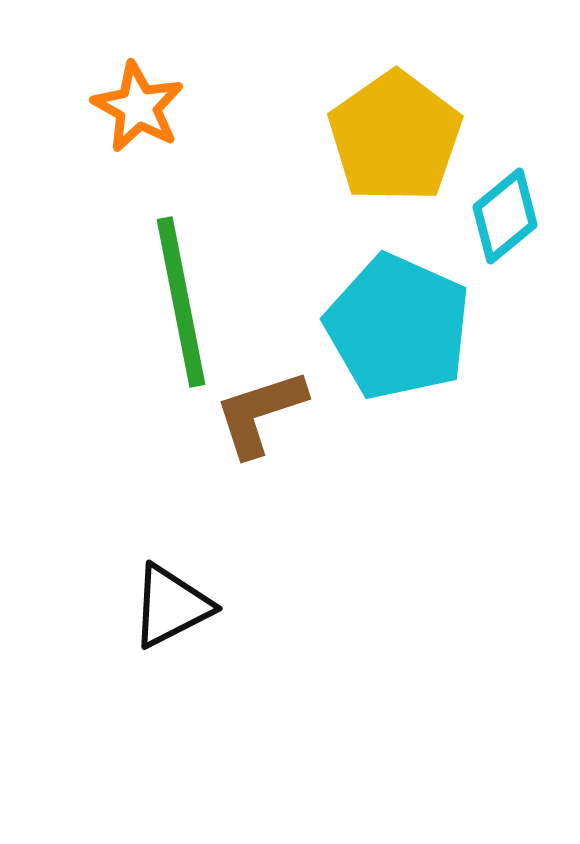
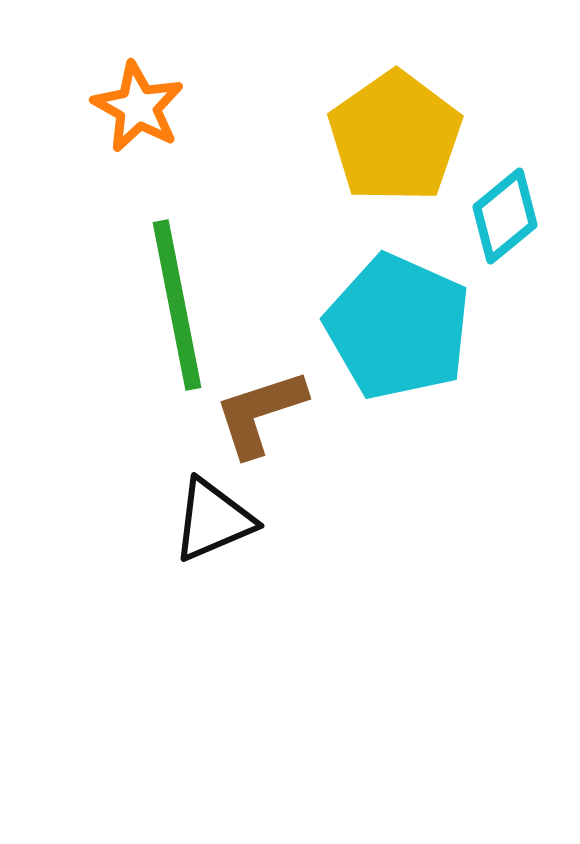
green line: moved 4 px left, 3 px down
black triangle: moved 42 px right, 86 px up; rotated 4 degrees clockwise
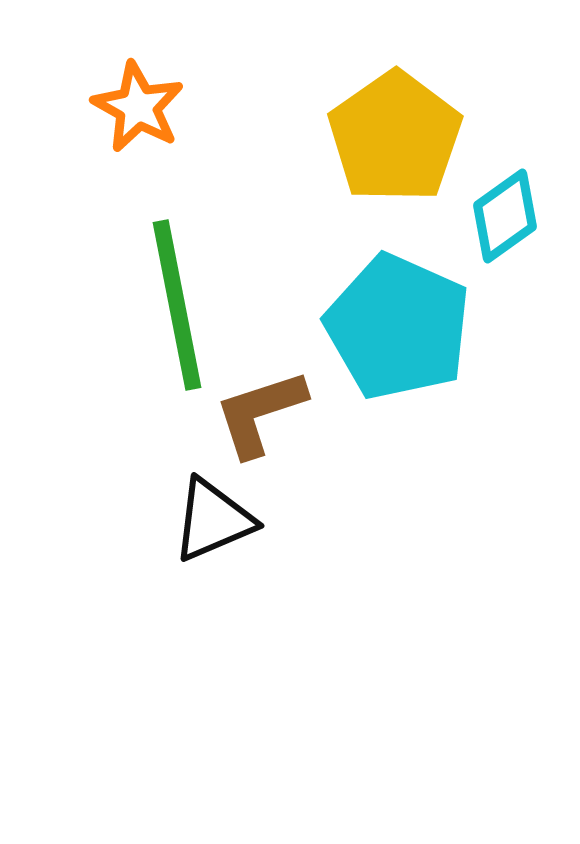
cyan diamond: rotated 4 degrees clockwise
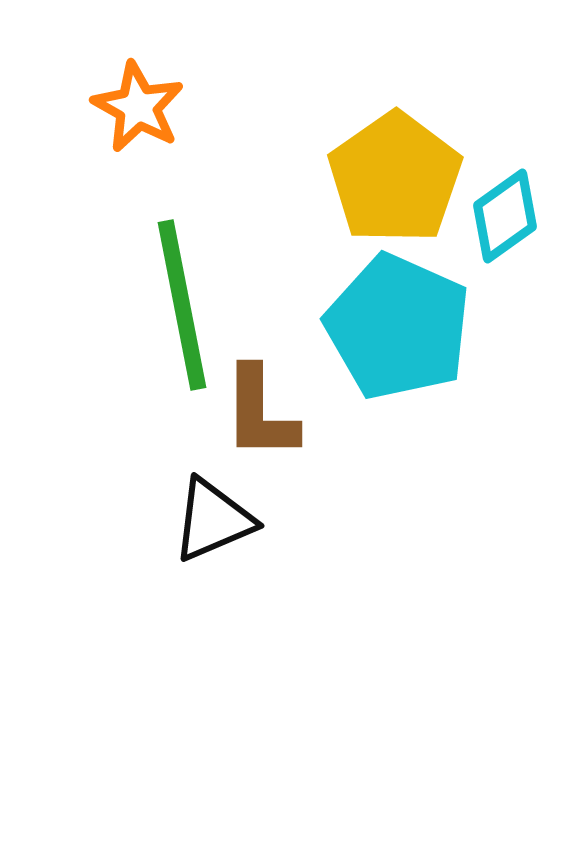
yellow pentagon: moved 41 px down
green line: moved 5 px right
brown L-shape: rotated 72 degrees counterclockwise
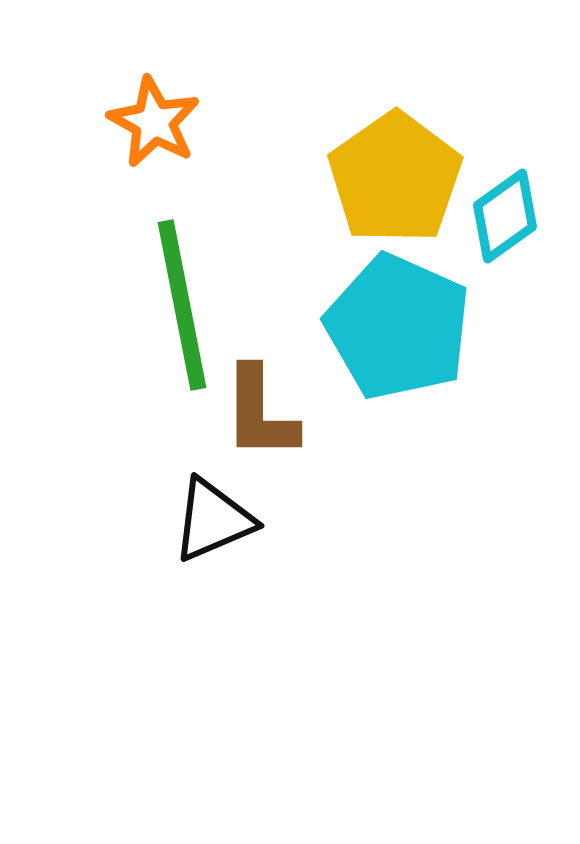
orange star: moved 16 px right, 15 px down
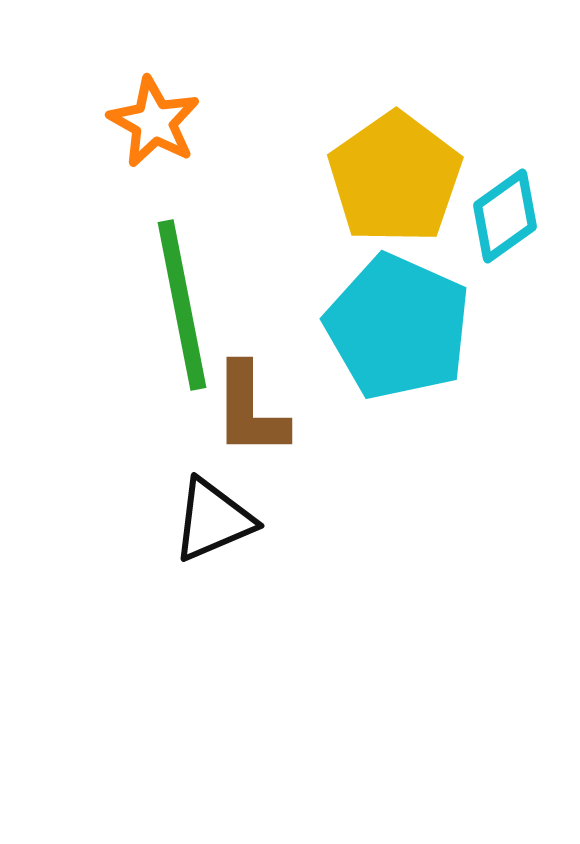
brown L-shape: moved 10 px left, 3 px up
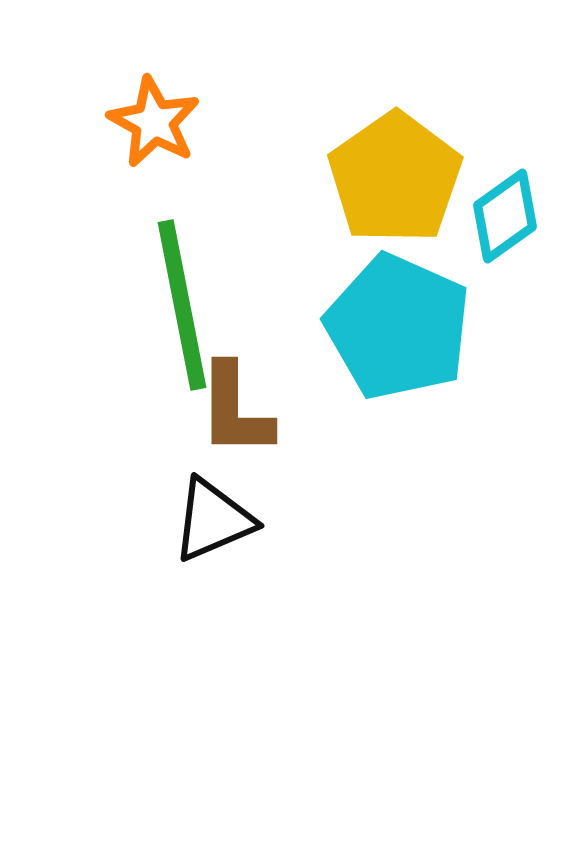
brown L-shape: moved 15 px left
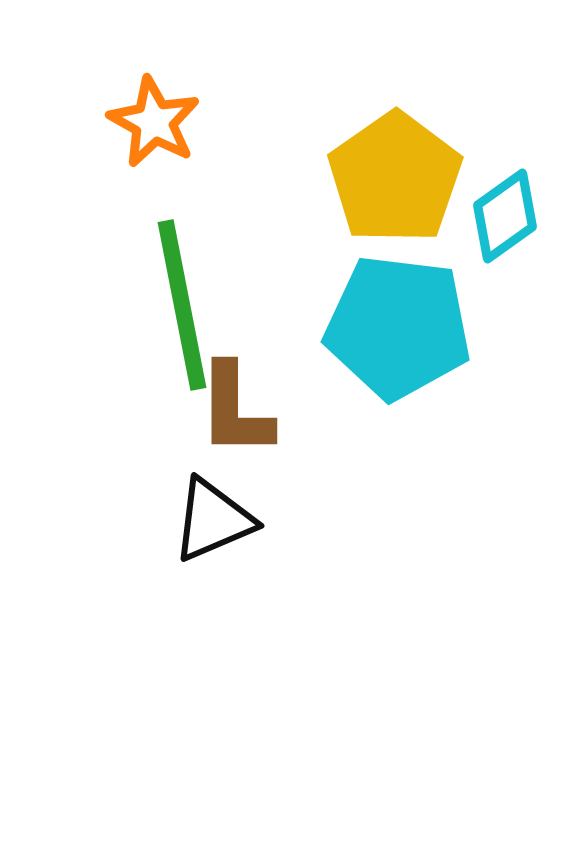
cyan pentagon: rotated 17 degrees counterclockwise
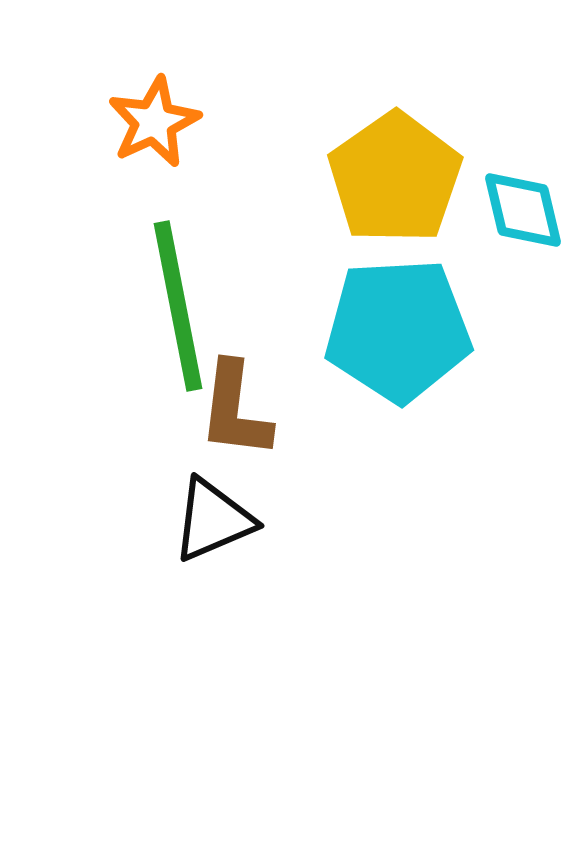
orange star: rotated 18 degrees clockwise
cyan diamond: moved 18 px right, 6 px up; rotated 68 degrees counterclockwise
green line: moved 4 px left, 1 px down
cyan pentagon: moved 3 px down; rotated 10 degrees counterclockwise
brown L-shape: rotated 7 degrees clockwise
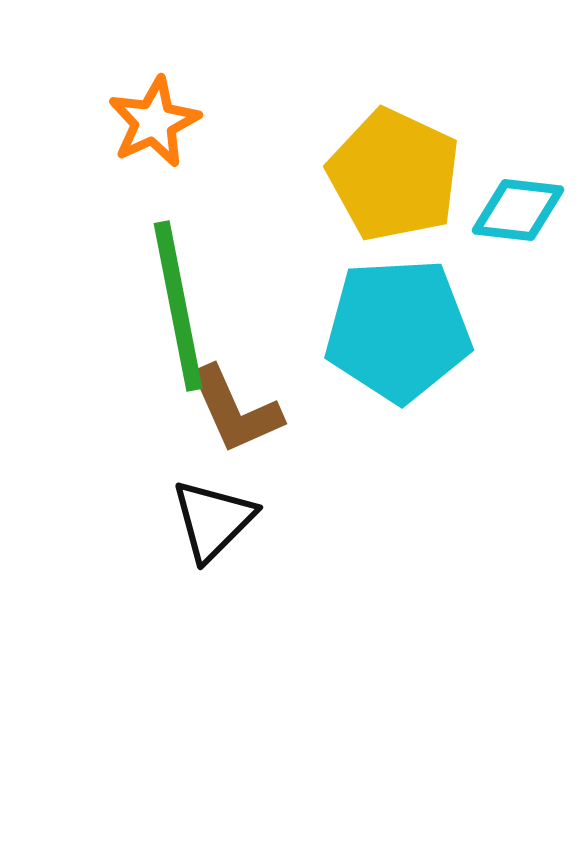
yellow pentagon: moved 1 px left, 3 px up; rotated 12 degrees counterclockwise
cyan diamond: moved 5 px left; rotated 70 degrees counterclockwise
brown L-shape: rotated 31 degrees counterclockwise
black triangle: rotated 22 degrees counterclockwise
